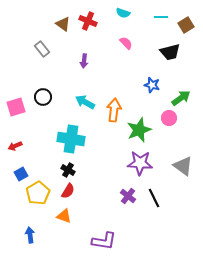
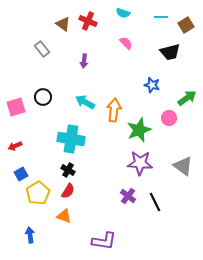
green arrow: moved 6 px right
black line: moved 1 px right, 4 px down
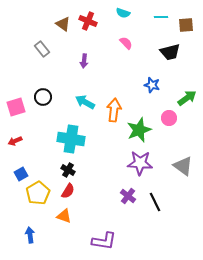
brown square: rotated 28 degrees clockwise
red arrow: moved 5 px up
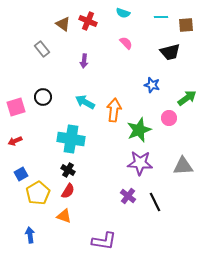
gray triangle: rotated 40 degrees counterclockwise
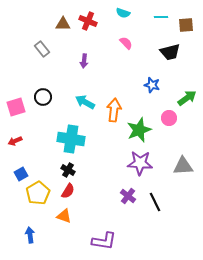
brown triangle: rotated 35 degrees counterclockwise
